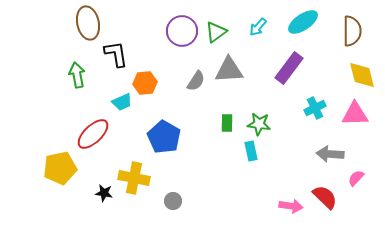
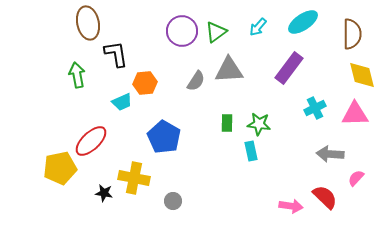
brown semicircle: moved 3 px down
red ellipse: moved 2 px left, 7 px down
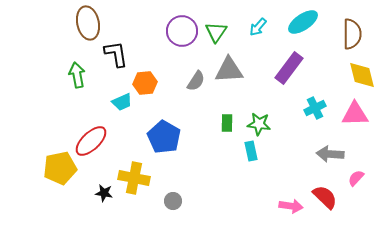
green triangle: rotated 20 degrees counterclockwise
